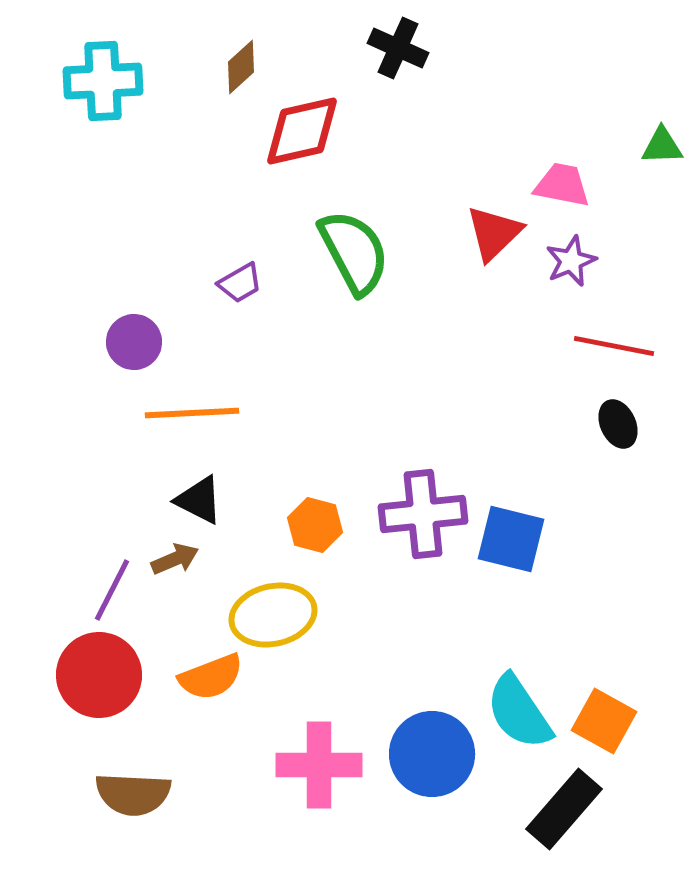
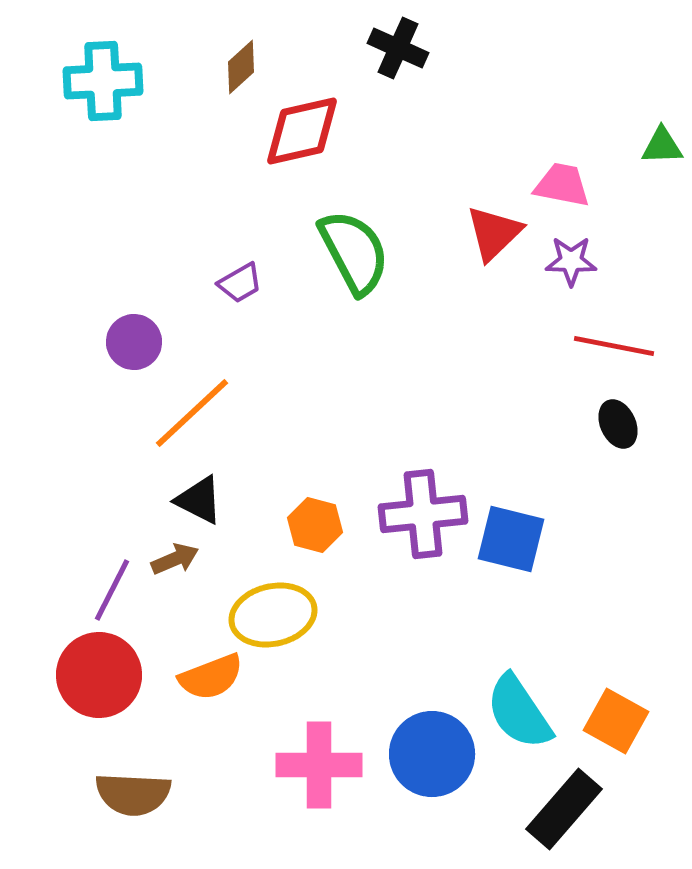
purple star: rotated 24 degrees clockwise
orange line: rotated 40 degrees counterclockwise
orange square: moved 12 px right
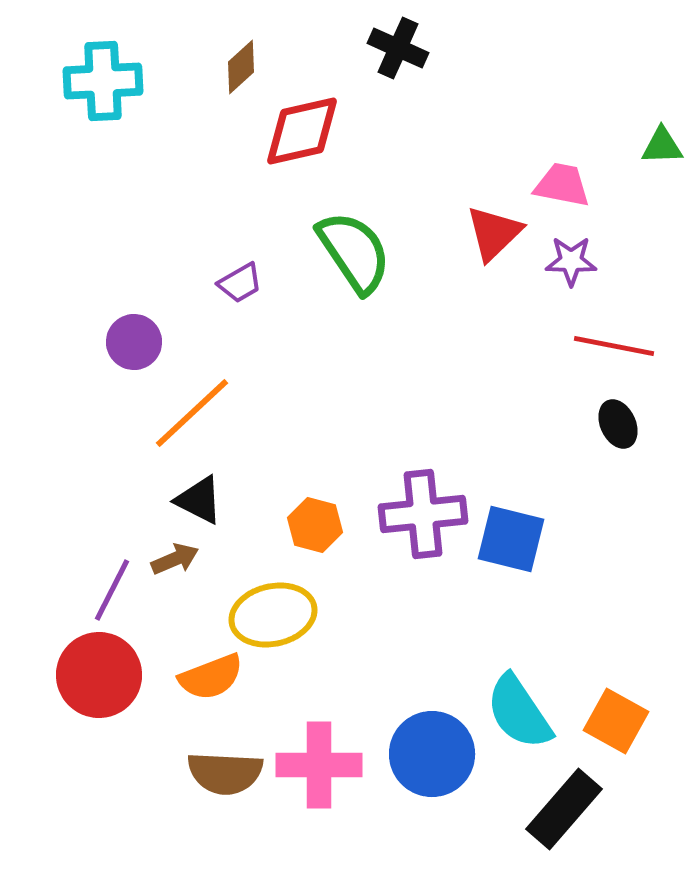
green semicircle: rotated 6 degrees counterclockwise
brown semicircle: moved 92 px right, 21 px up
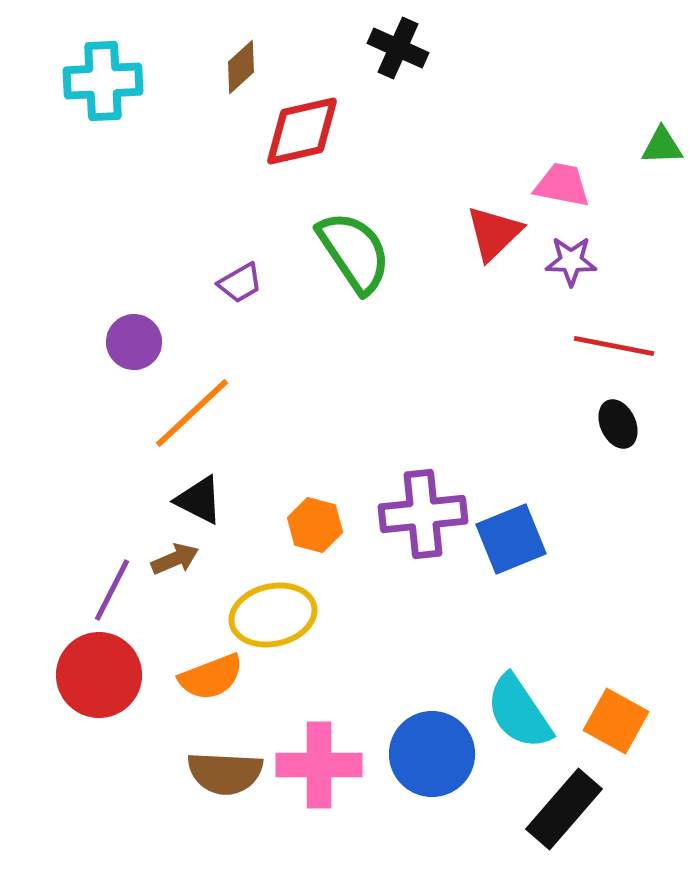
blue square: rotated 36 degrees counterclockwise
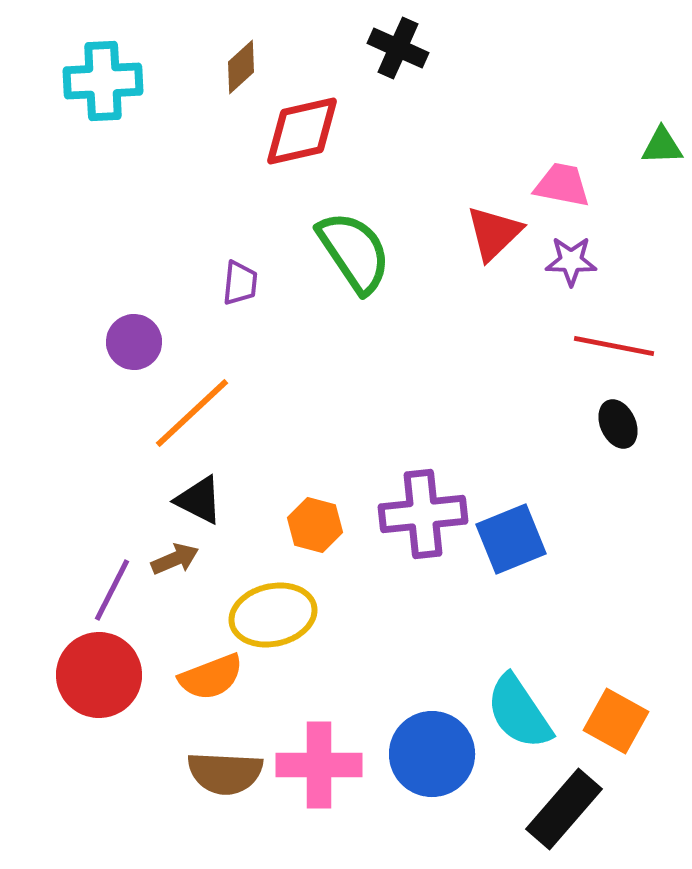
purple trapezoid: rotated 54 degrees counterclockwise
